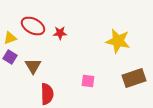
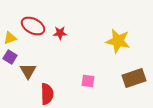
brown triangle: moved 5 px left, 5 px down
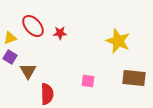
red ellipse: rotated 20 degrees clockwise
yellow star: rotated 10 degrees clockwise
brown rectangle: rotated 25 degrees clockwise
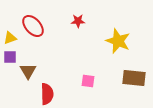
red star: moved 18 px right, 12 px up
purple square: rotated 32 degrees counterclockwise
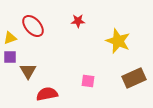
brown rectangle: rotated 30 degrees counterclockwise
red semicircle: rotated 100 degrees counterclockwise
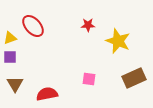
red star: moved 10 px right, 4 px down
brown triangle: moved 13 px left, 13 px down
pink square: moved 1 px right, 2 px up
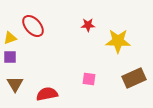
yellow star: rotated 20 degrees counterclockwise
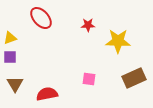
red ellipse: moved 8 px right, 8 px up
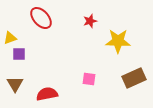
red star: moved 2 px right, 4 px up; rotated 16 degrees counterclockwise
purple square: moved 9 px right, 3 px up
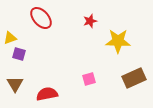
purple square: rotated 16 degrees clockwise
pink square: rotated 24 degrees counterclockwise
